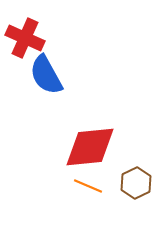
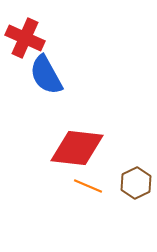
red diamond: moved 13 px left, 1 px down; rotated 12 degrees clockwise
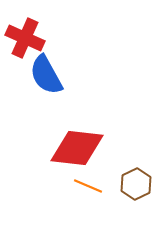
brown hexagon: moved 1 px down
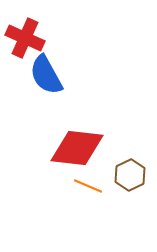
brown hexagon: moved 6 px left, 9 px up
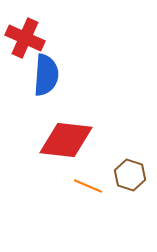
blue semicircle: rotated 147 degrees counterclockwise
red diamond: moved 11 px left, 8 px up
brown hexagon: rotated 16 degrees counterclockwise
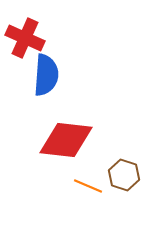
brown hexagon: moved 6 px left
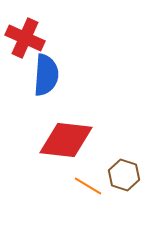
orange line: rotated 8 degrees clockwise
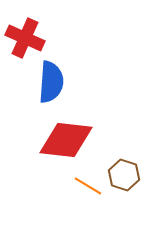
blue semicircle: moved 5 px right, 7 px down
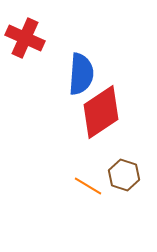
blue semicircle: moved 30 px right, 8 px up
red diamond: moved 35 px right, 28 px up; rotated 40 degrees counterclockwise
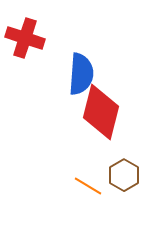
red cross: rotated 6 degrees counterclockwise
red diamond: rotated 42 degrees counterclockwise
brown hexagon: rotated 12 degrees clockwise
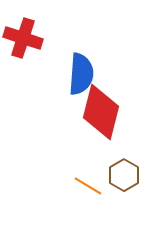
red cross: moved 2 px left
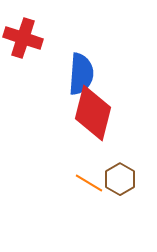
red diamond: moved 8 px left, 1 px down
brown hexagon: moved 4 px left, 4 px down
orange line: moved 1 px right, 3 px up
